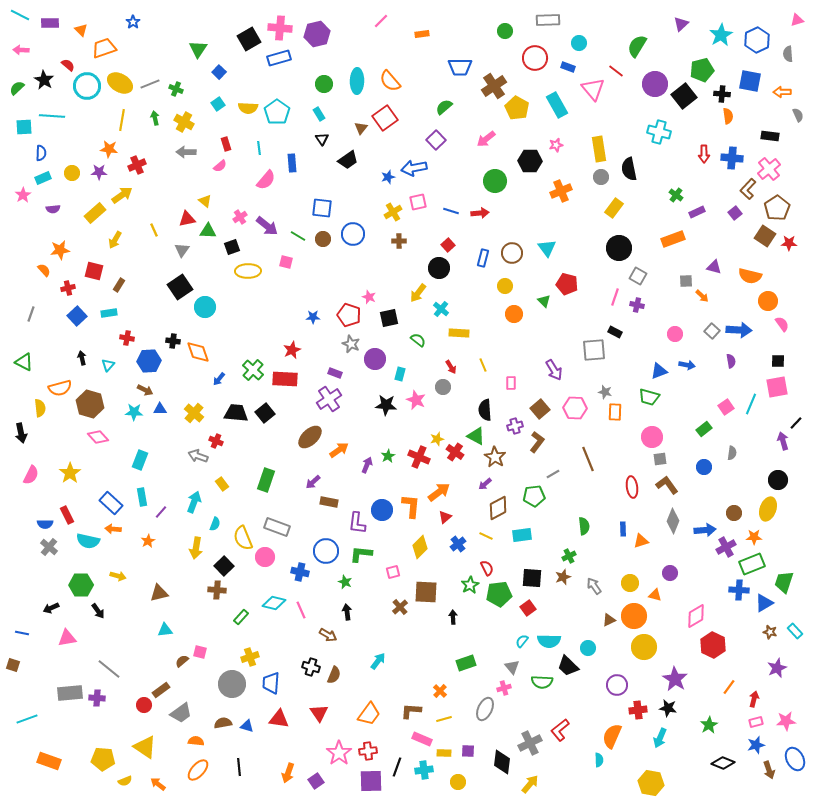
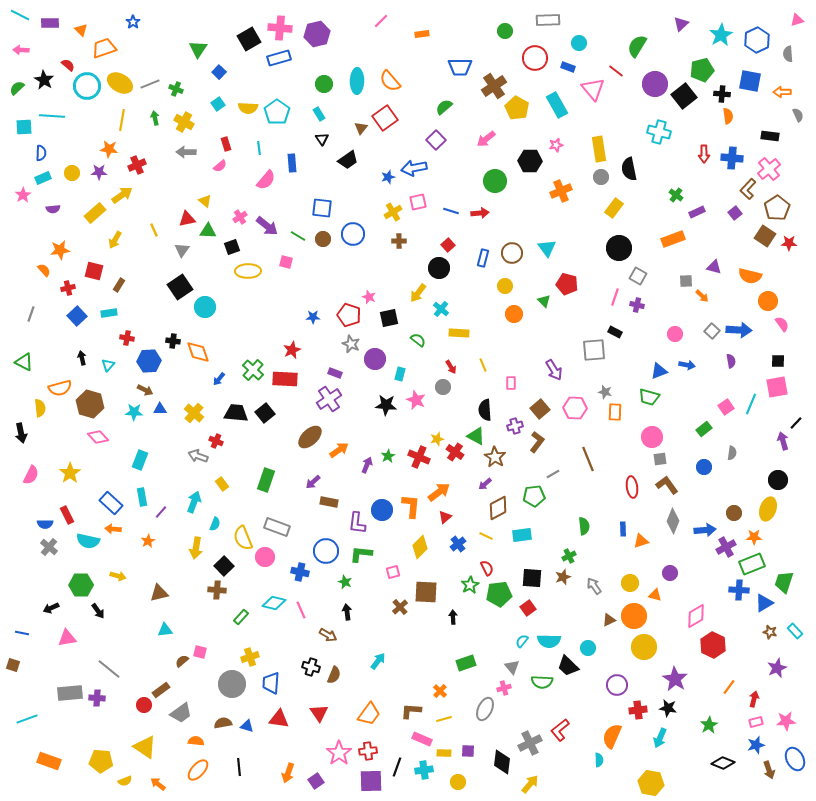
yellow pentagon at (103, 759): moved 2 px left, 2 px down
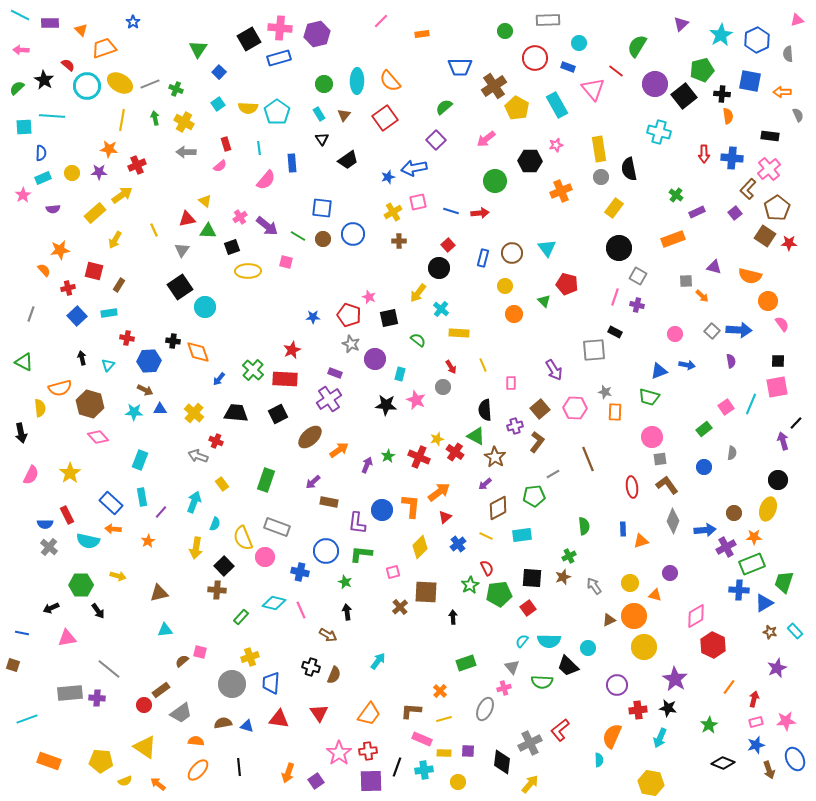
brown triangle at (361, 128): moved 17 px left, 13 px up
black square at (265, 413): moved 13 px right, 1 px down; rotated 12 degrees clockwise
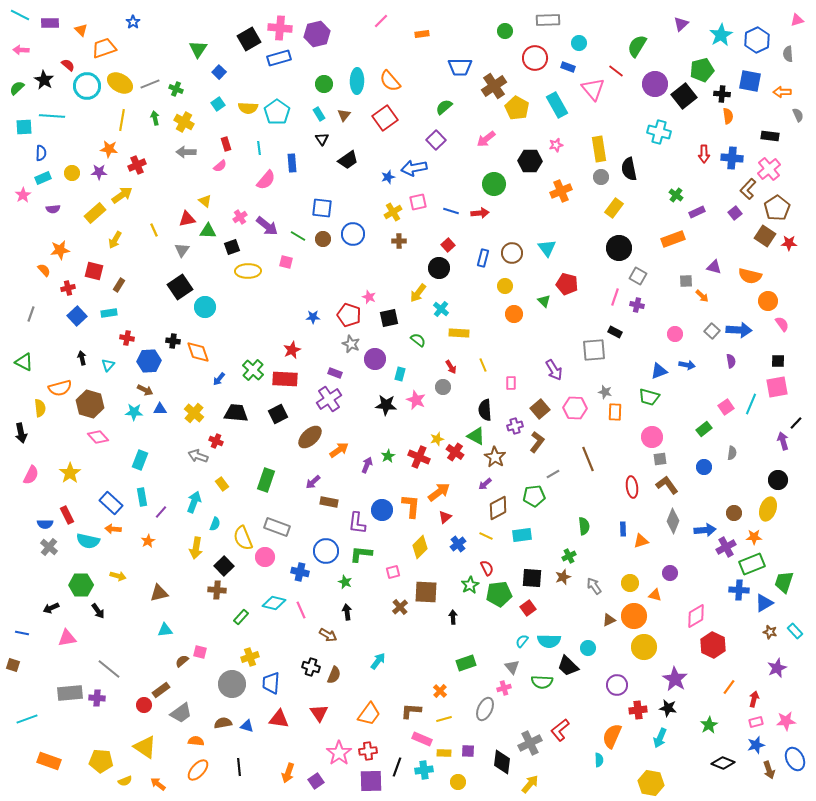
green circle at (495, 181): moved 1 px left, 3 px down
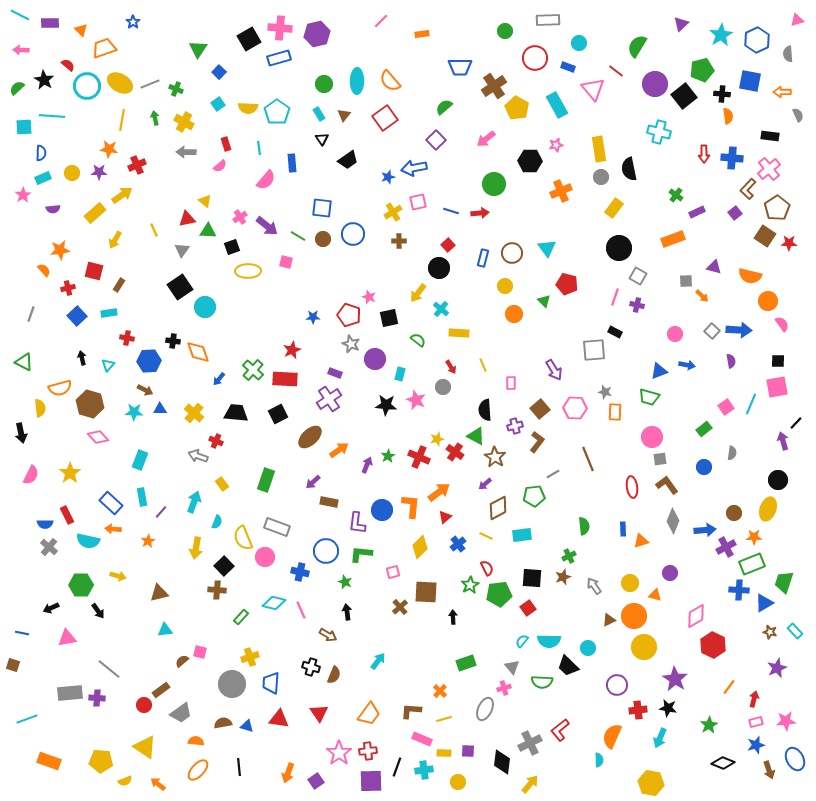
cyan semicircle at (215, 524): moved 2 px right, 2 px up
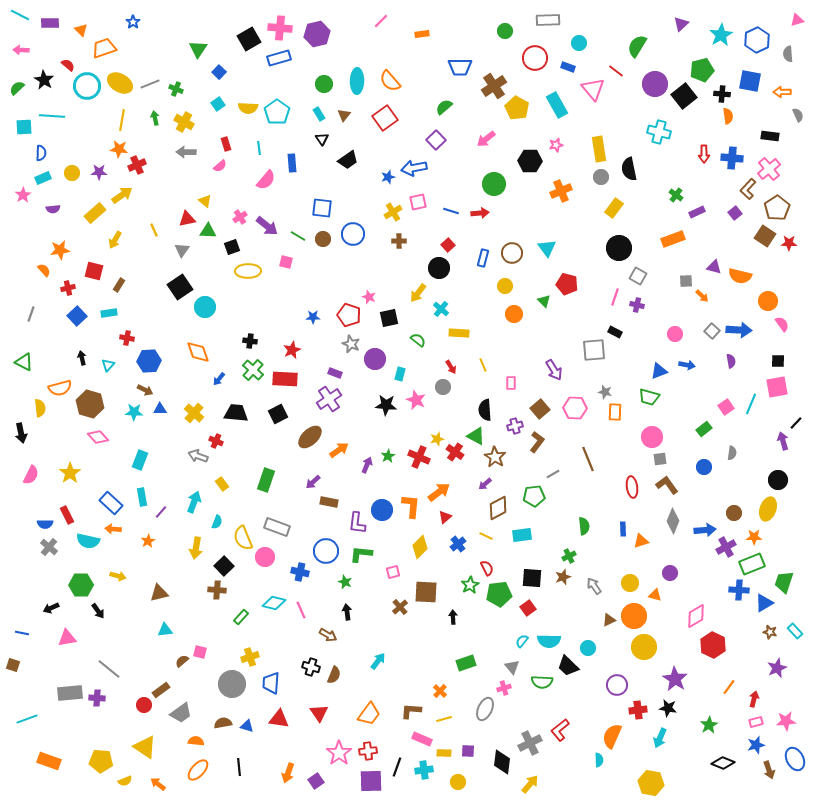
orange star at (109, 149): moved 10 px right
orange semicircle at (750, 276): moved 10 px left
black cross at (173, 341): moved 77 px right
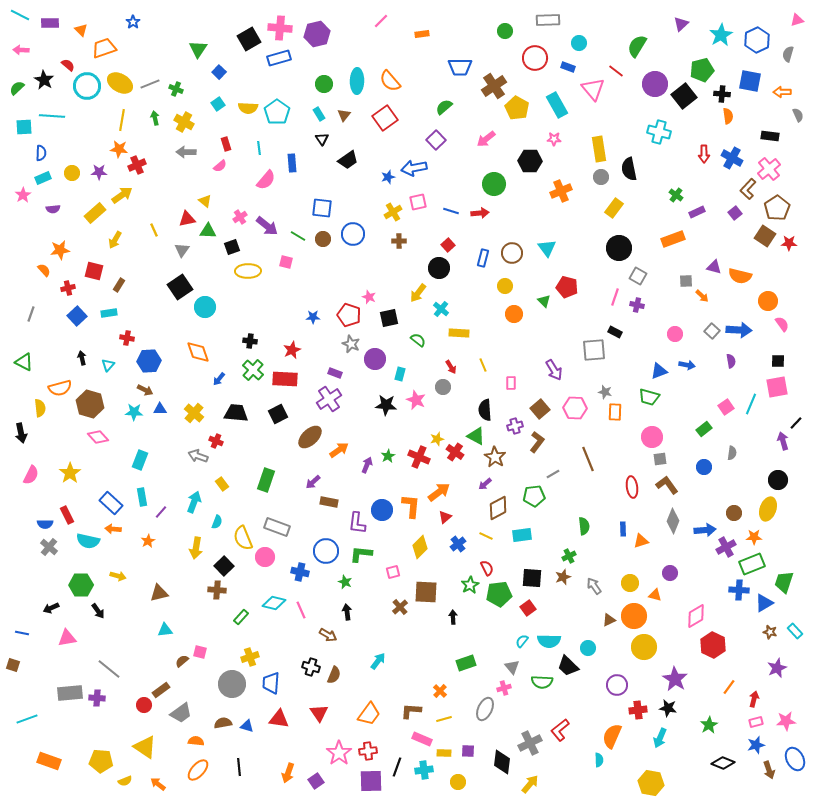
gray semicircle at (788, 54): rotated 21 degrees clockwise
pink star at (556, 145): moved 2 px left, 6 px up; rotated 16 degrees clockwise
blue cross at (732, 158): rotated 25 degrees clockwise
red pentagon at (567, 284): moved 3 px down
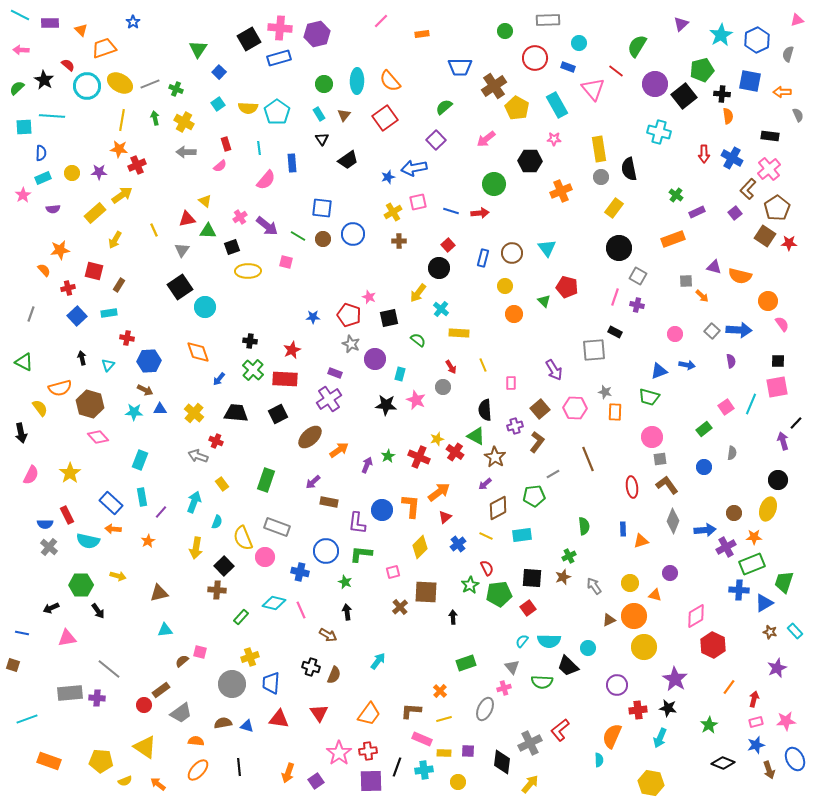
yellow semicircle at (40, 408): rotated 30 degrees counterclockwise
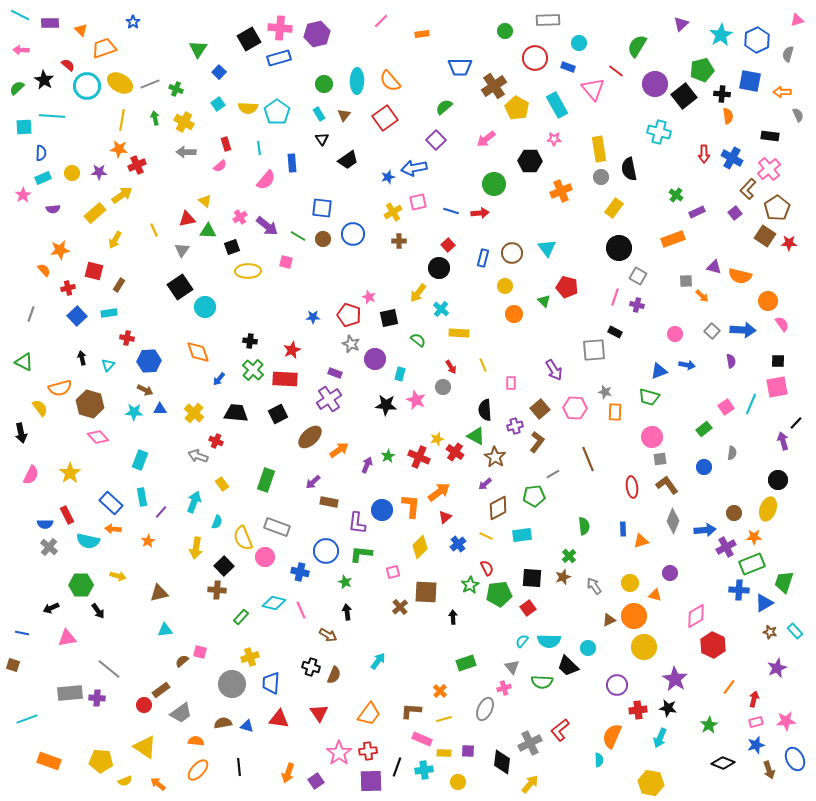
blue arrow at (739, 330): moved 4 px right
green cross at (569, 556): rotated 16 degrees counterclockwise
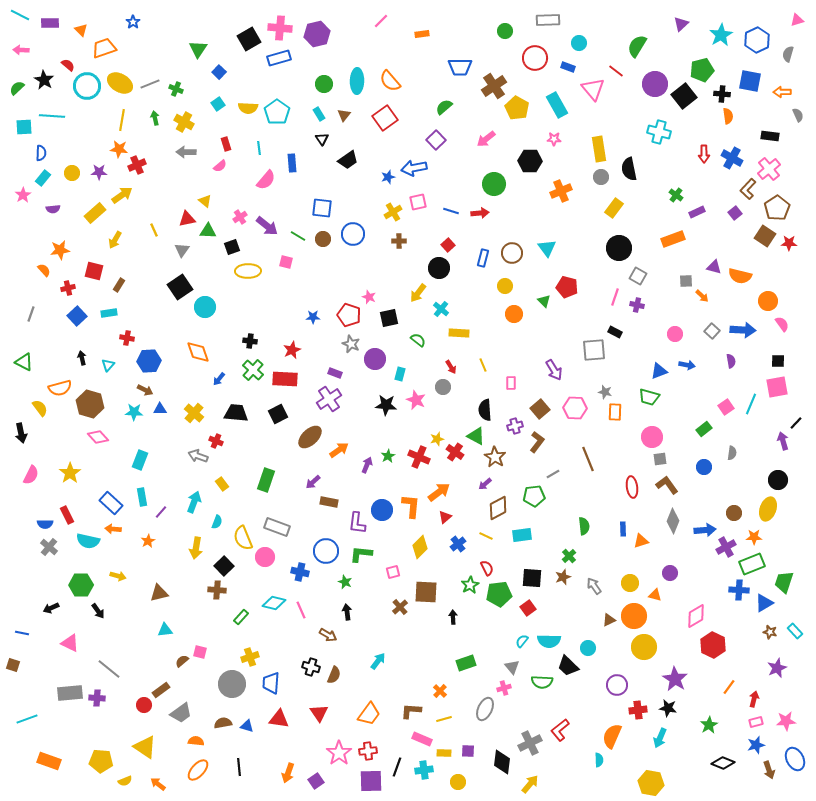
cyan rectangle at (43, 178): rotated 28 degrees counterclockwise
pink triangle at (67, 638): moved 3 px right, 5 px down; rotated 36 degrees clockwise
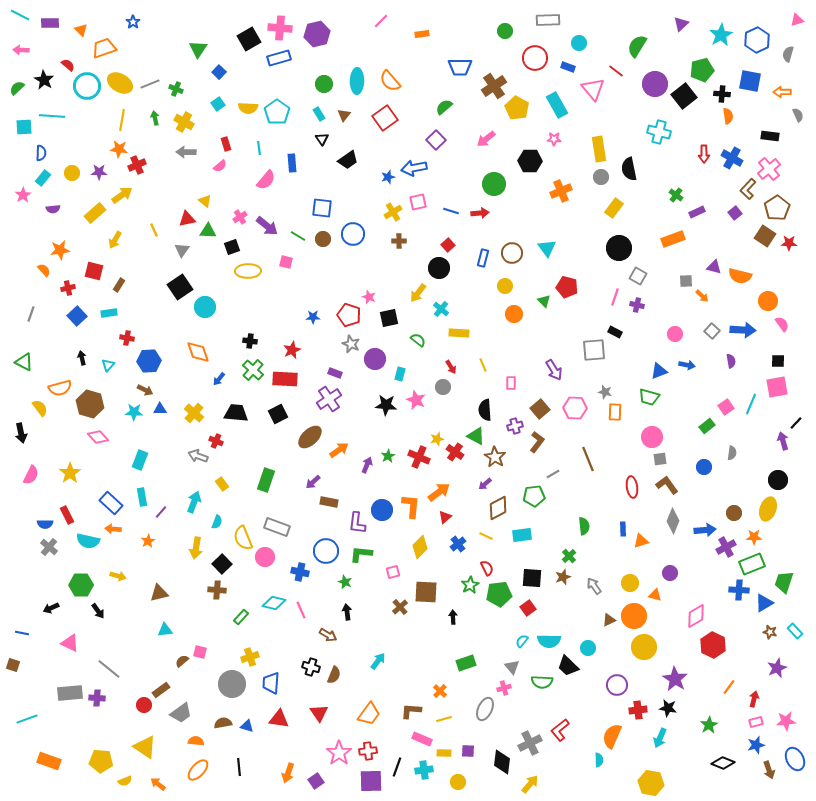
green rectangle at (704, 429): moved 3 px right, 3 px up
black square at (224, 566): moved 2 px left, 2 px up
